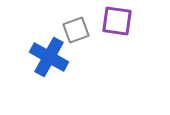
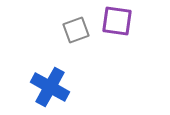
blue cross: moved 1 px right, 30 px down
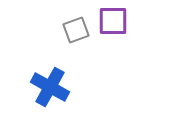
purple square: moved 4 px left; rotated 8 degrees counterclockwise
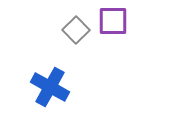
gray square: rotated 24 degrees counterclockwise
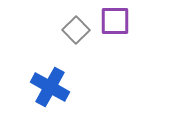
purple square: moved 2 px right
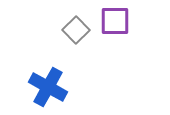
blue cross: moved 2 px left
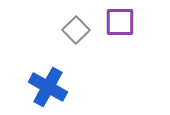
purple square: moved 5 px right, 1 px down
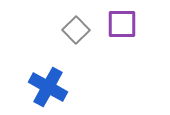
purple square: moved 2 px right, 2 px down
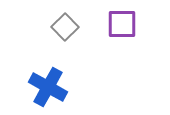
gray square: moved 11 px left, 3 px up
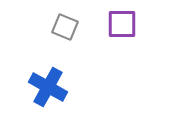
gray square: rotated 24 degrees counterclockwise
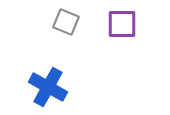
gray square: moved 1 px right, 5 px up
